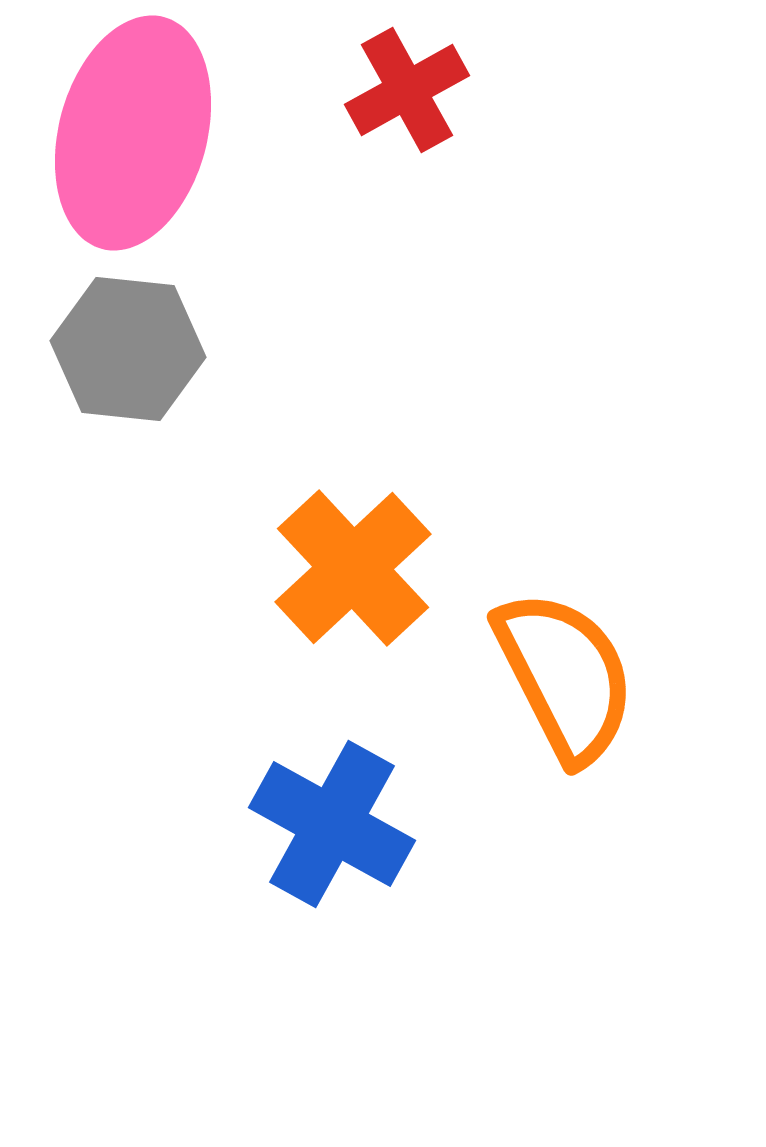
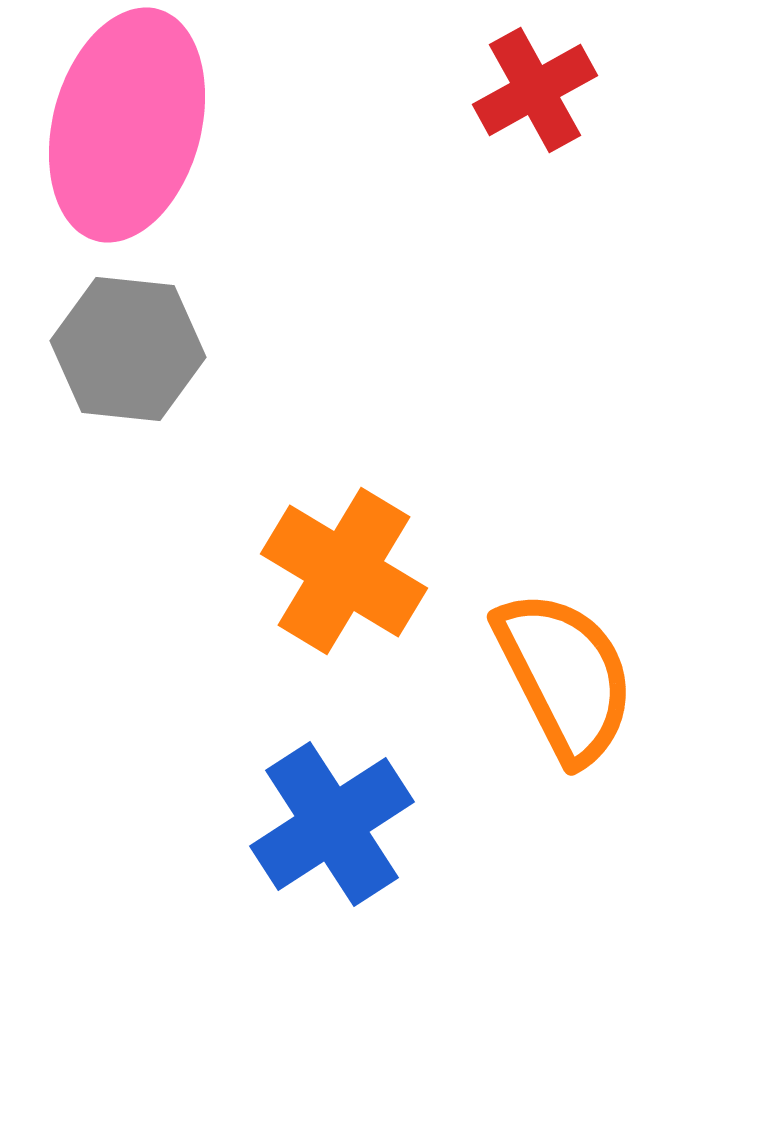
red cross: moved 128 px right
pink ellipse: moved 6 px left, 8 px up
orange cross: moved 9 px left, 3 px down; rotated 16 degrees counterclockwise
blue cross: rotated 28 degrees clockwise
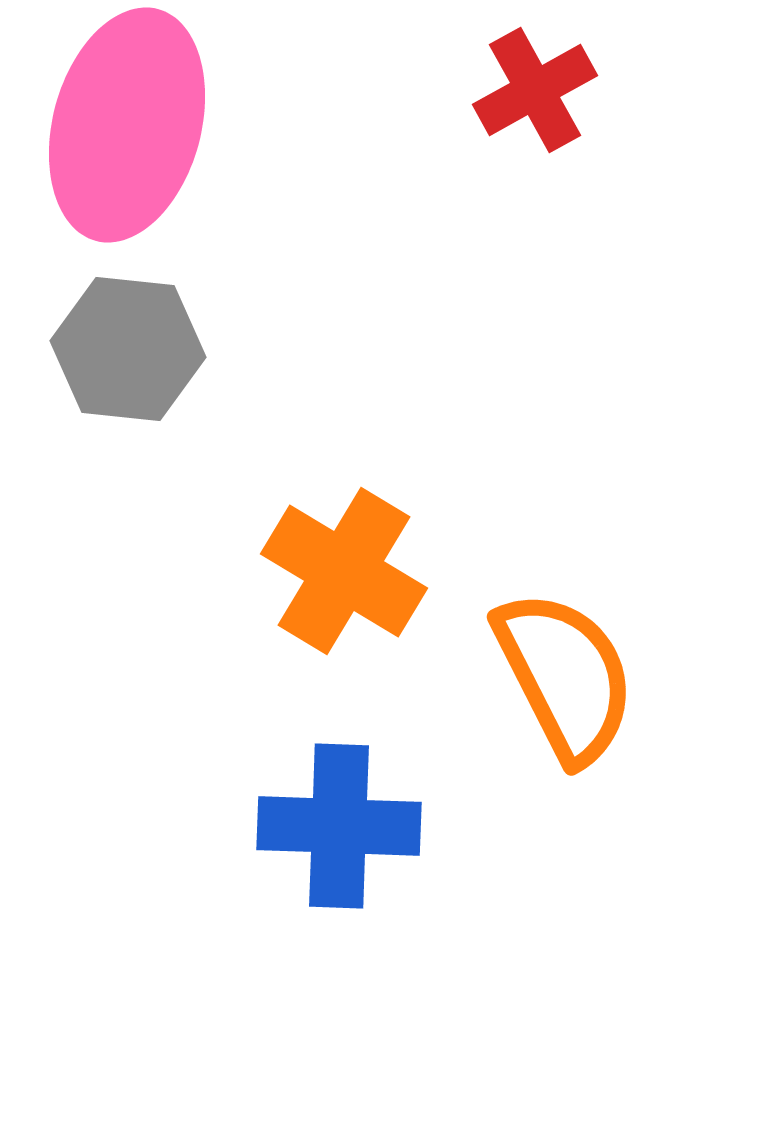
blue cross: moved 7 px right, 2 px down; rotated 35 degrees clockwise
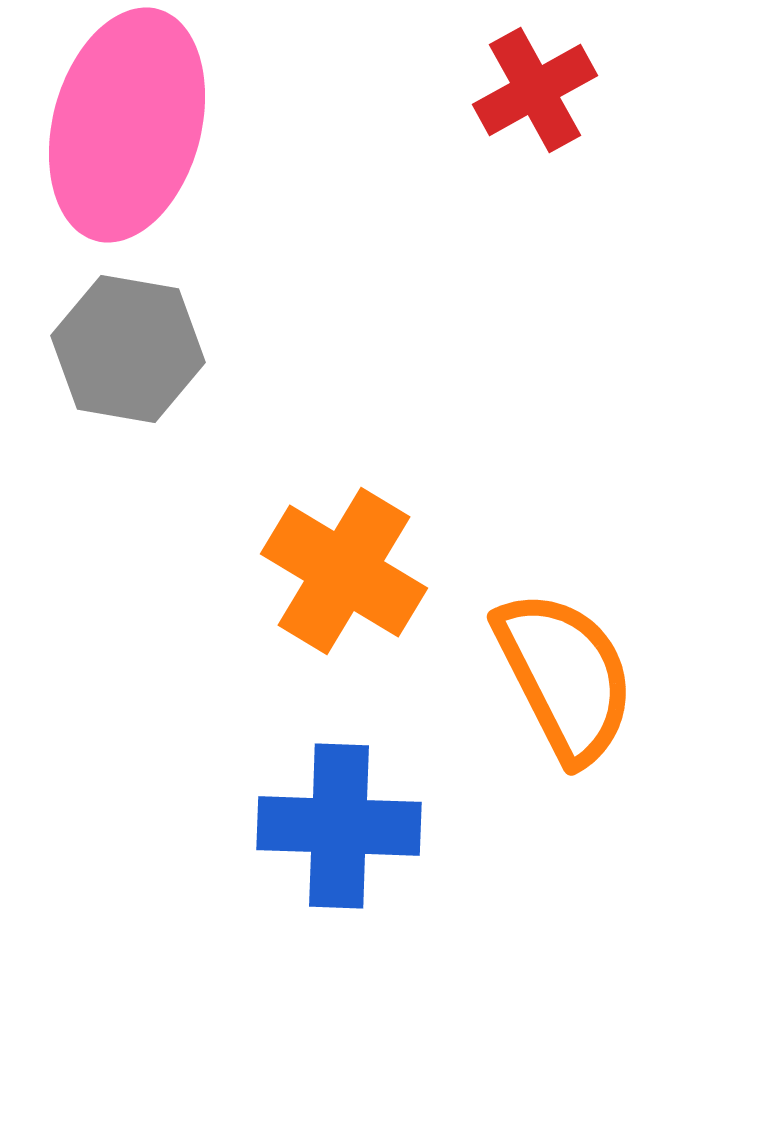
gray hexagon: rotated 4 degrees clockwise
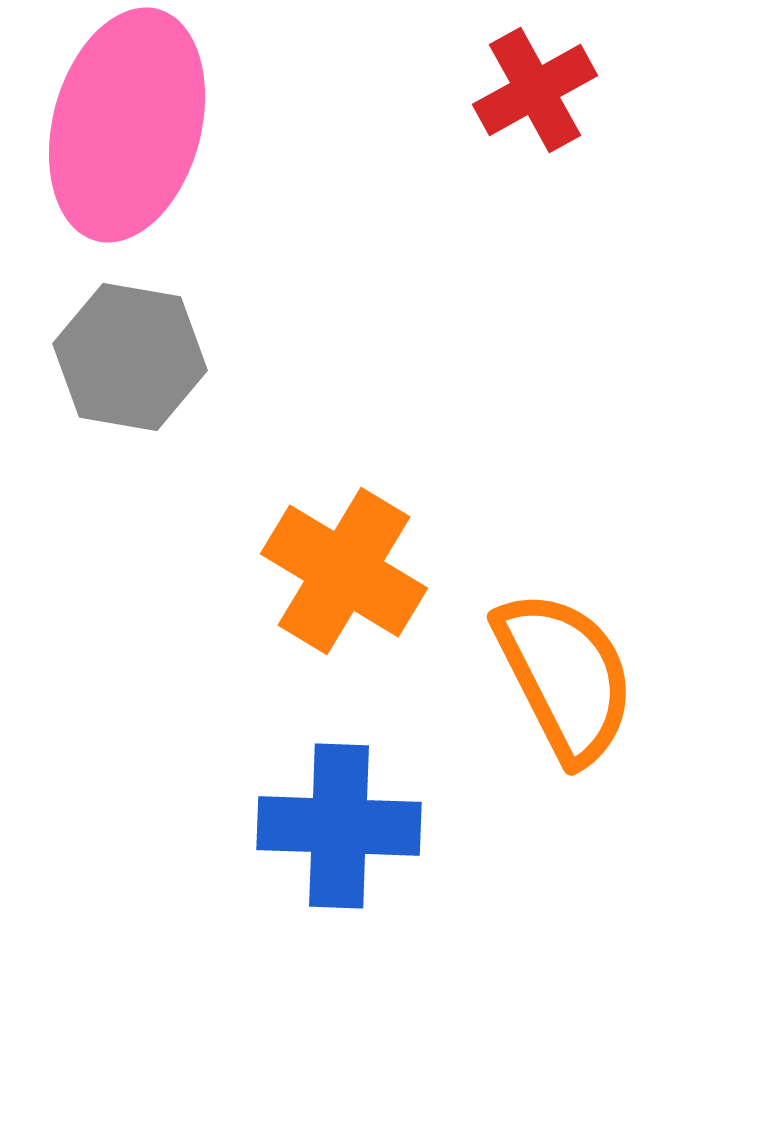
gray hexagon: moved 2 px right, 8 px down
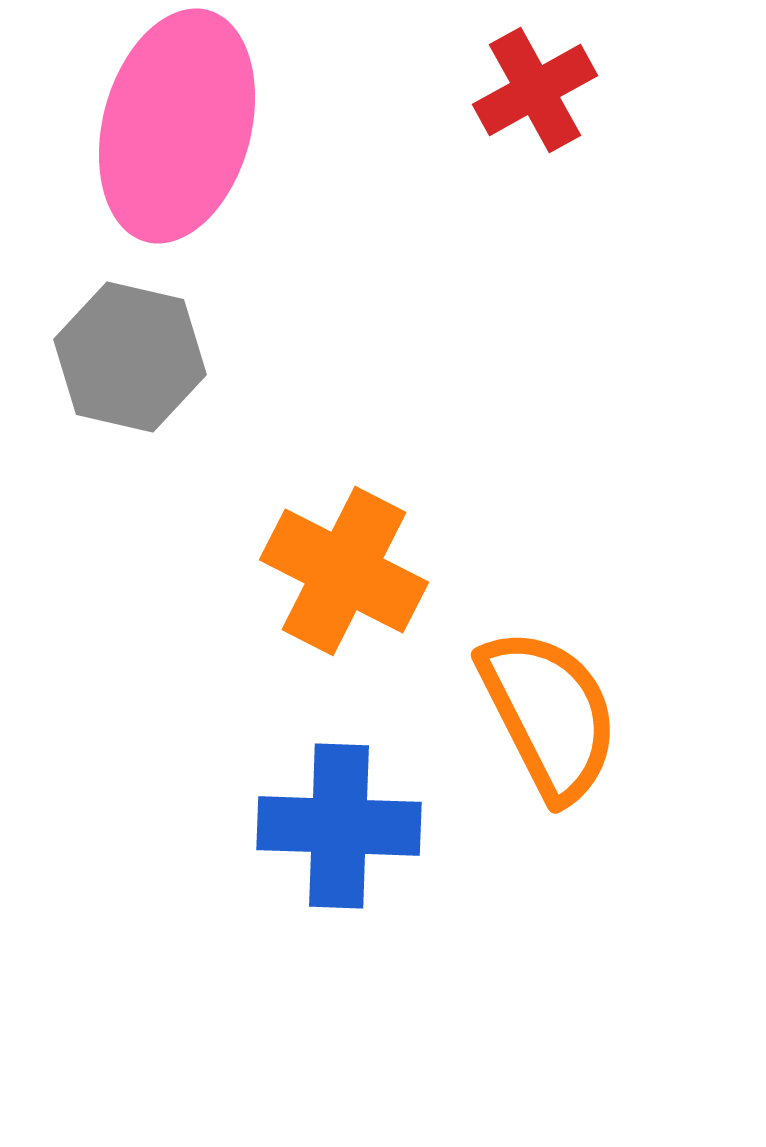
pink ellipse: moved 50 px right, 1 px down
gray hexagon: rotated 3 degrees clockwise
orange cross: rotated 4 degrees counterclockwise
orange semicircle: moved 16 px left, 38 px down
